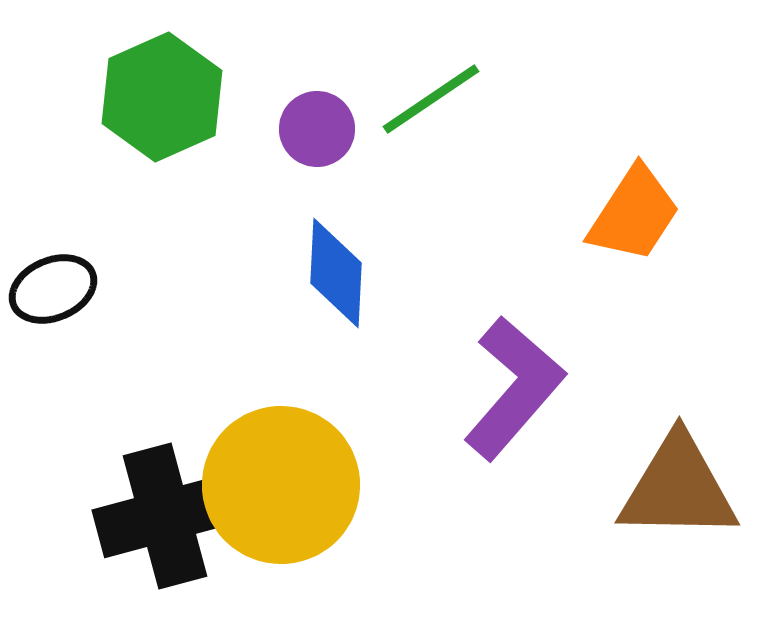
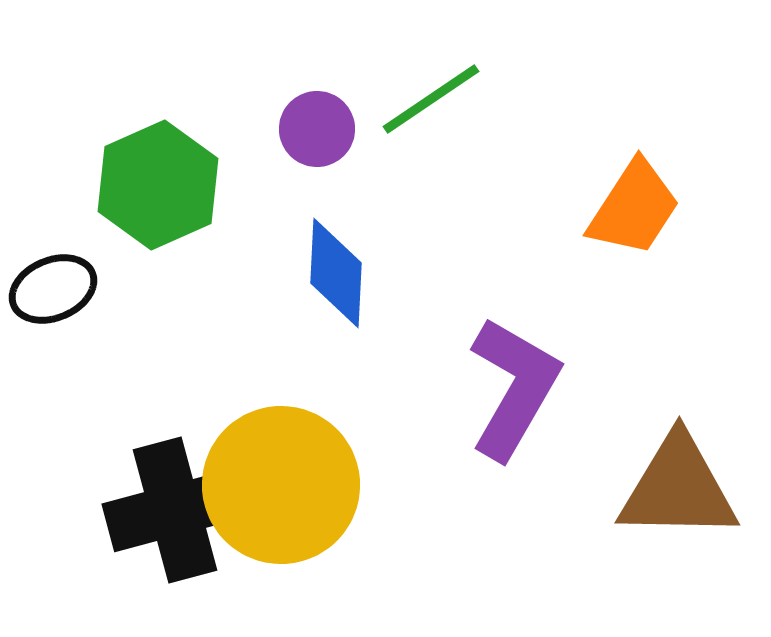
green hexagon: moved 4 px left, 88 px down
orange trapezoid: moved 6 px up
purple L-shape: rotated 11 degrees counterclockwise
black cross: moved 10 px right, 6 px up
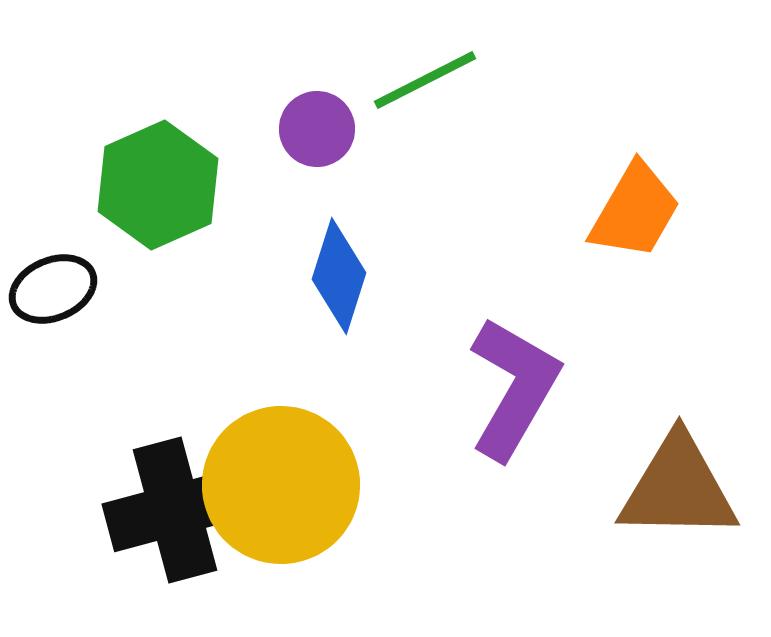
green line: moved 6 px left, 19 px up; rotated 7 degrees clockwise
orange trapezoid: moved 1 px right, 3 px down; rotated 3 degrees counterclockwise
blue diamond: moved 3 px right, 3 px down; rotated 15 degrees clockwise
